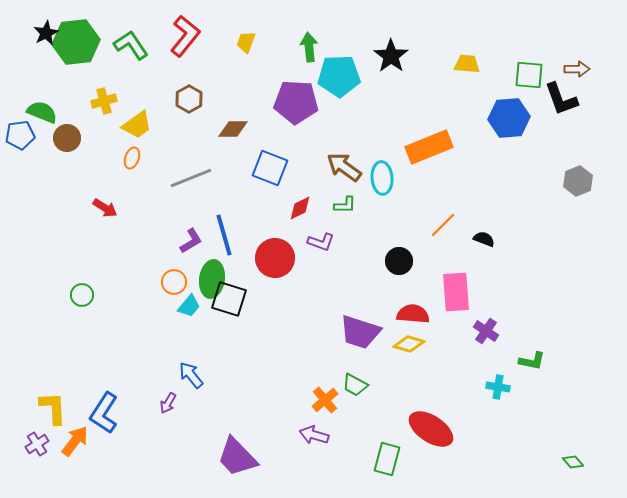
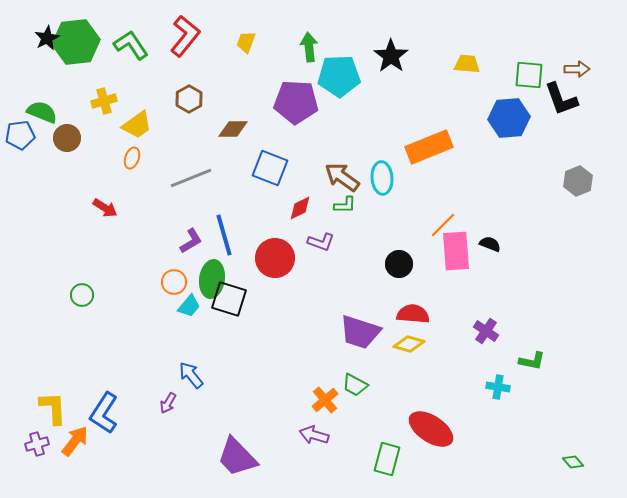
black star at (46, 33): moved 1 px right, 5 px down
brown arrow at (344, 167): moved 2 px left, 10 px down
black semicircle at (484, 239): moved 6 px right, 5 px down
black circle at (399, 261): moved 3 px down
pink rectangle at (456, 292): moved 41 px up
purple cross at (37, 444): rotated 15 degrees clockwise
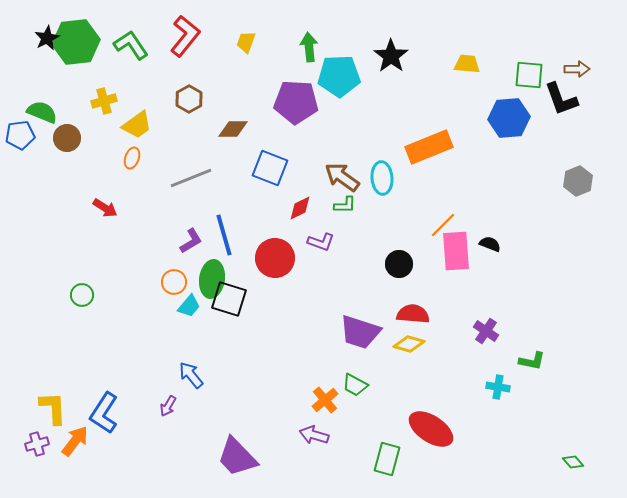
purple arrow at (168, 403): moved 3 px down
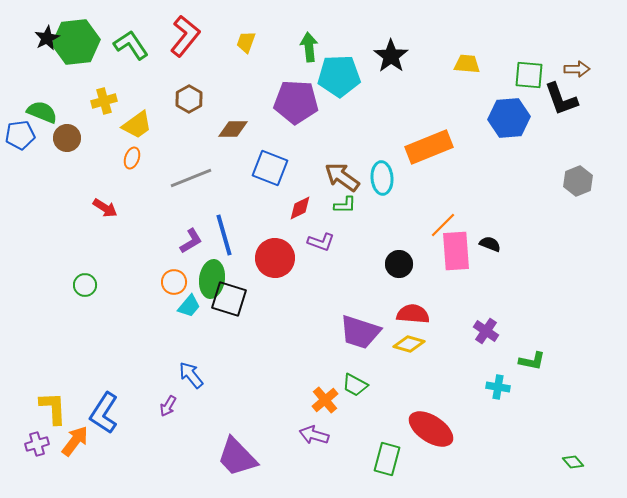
green circle at (82, 295): moved 3 px right, 10 px up
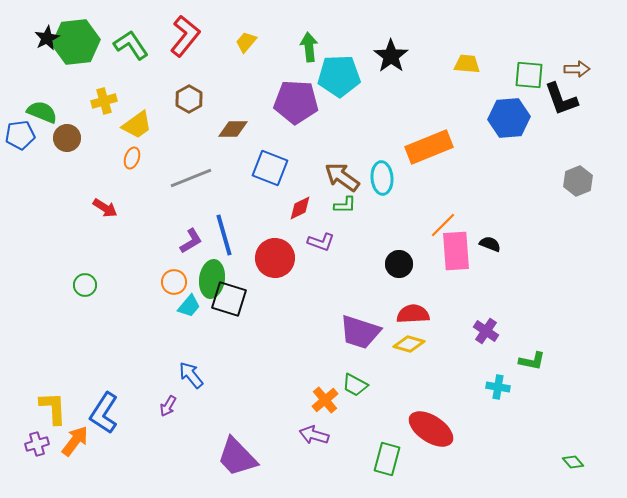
yellow trapezoid at (246, 42): rotated 20 degrees clockwise
red semicircle at (413, 314): rotated 8 degrees counterclockwise
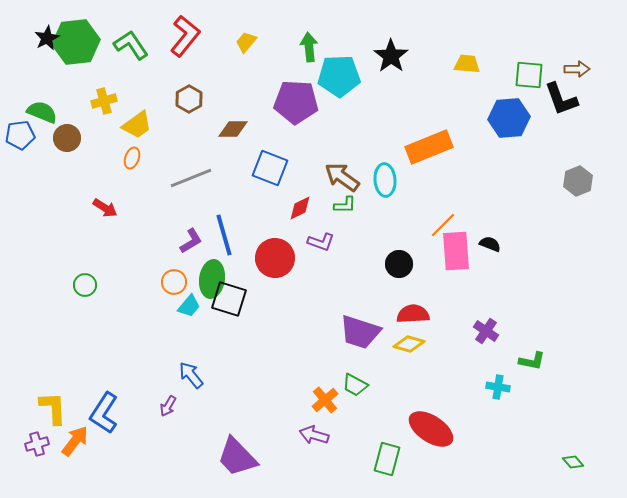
cyan ellipse at (382, 178): moved 3 px right, 2 px down
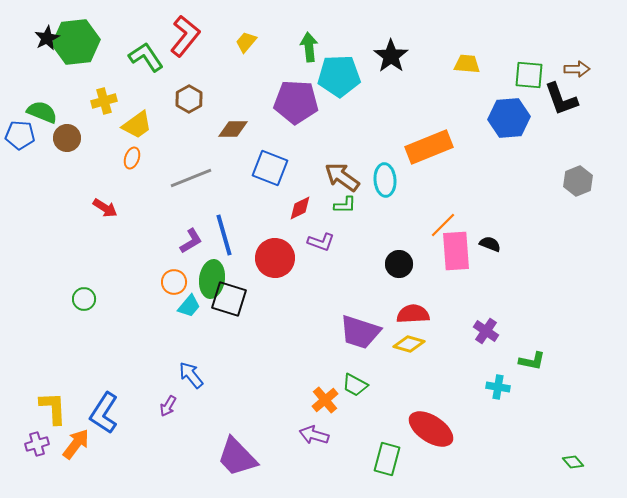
green L-shape at (131, 45): moved 15 px right, 12 px down
blue pentagon at (20, 135): rotated 12 degrees clockwise
green circle at (85, 285): moved 1 px left, 14 px down
orange arrow at (75, 441): moved 1 px right, 3 px down
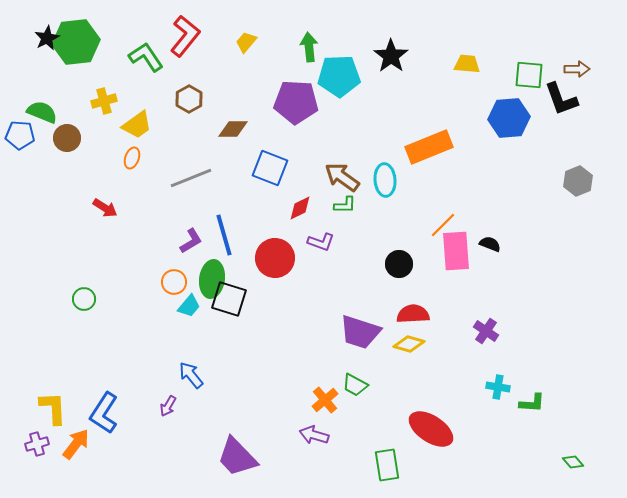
green L-shape at (532, 361): moved 42 px down; rotated 8 degrees counterclockwise
green rectangle at (387, 459): moved 6 px down; rotated 24 degrees counterclockwise
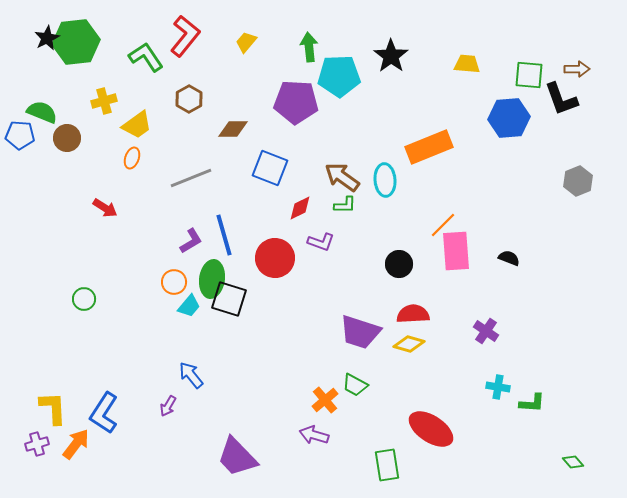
black semicircle at (490, 244): moved 19 px right, 14 px down
